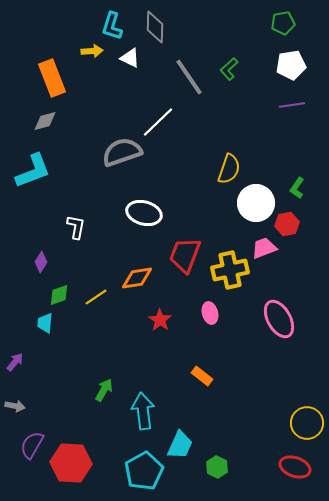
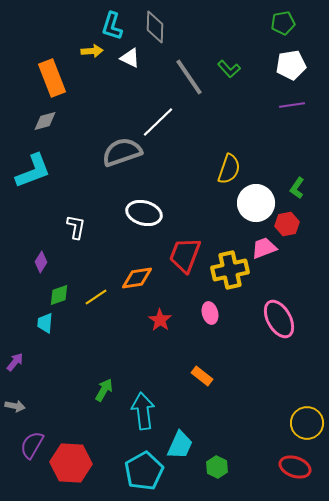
green L-shape at (229, 69): rotated 90 degrees counterclockwise
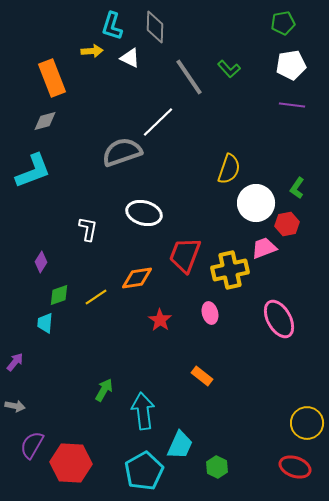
purple line at (292, 105): rotated 15 degrees clockwise
white L-shape at (76, 227): moved 12 px right, 2 px down
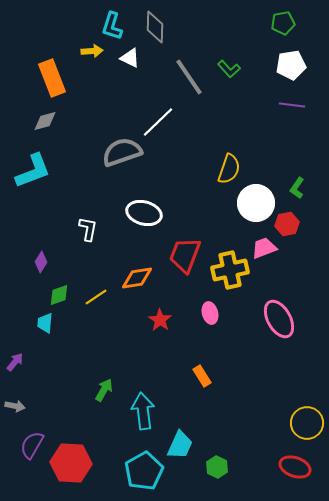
orange rectangle at (202, 376): rotated 20 degrees clockwise
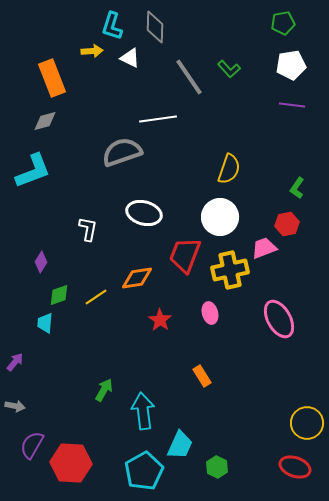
white line at (158, 122): moved 3 px up; rotated 36 degrees clockwise
white circle at (256, 203): moved 36 px left, 14 px down
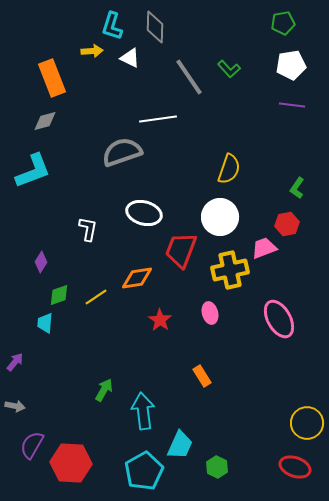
red trapezoid at (185, 255): moved 4 px left, 5 px up
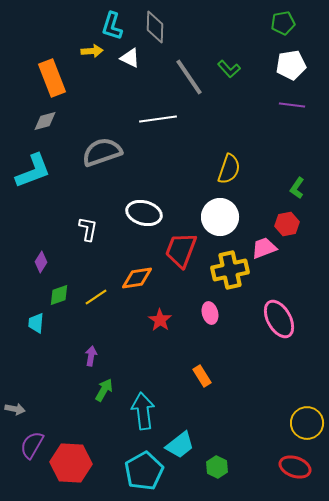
gray semicircle at (122, 152): moved 20 px left
cyan trapezoid at (45, 323): moved 9 px left
purple arrow at (15, 362): moved 76 px right, 6 px up; rotated 30 degrees counterclockwise
gray arrow at (15, 406): moved 3 px down
cyan trapezoid at (180, 445): rotated 28 degrees clockwise
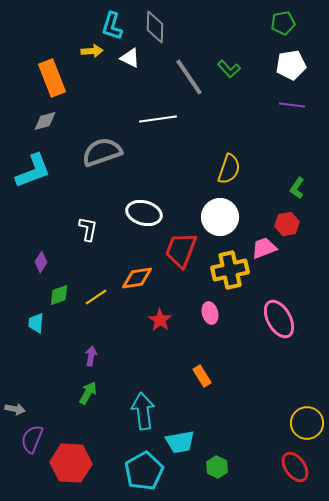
green arrow at (104, 390): moved 16 px left, 3 px down
purple semicircle at (32, 445): moved 6 px up; rotated 8 degrees counterclockwise
cyan trapezoid at (180, 445): moved 3 px up; rotated 28 degrees clockwise
red ellipse at (295, 467): rotated 36 degrees clockwise
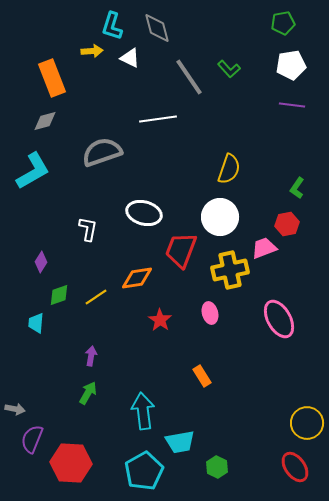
gray diamond at (155, 27): moved 2 px right, 1 px down; rotated 16 degrees counterclockwise
cyan L-shape at (33, 171): rotated 9 degrees counterclockwise
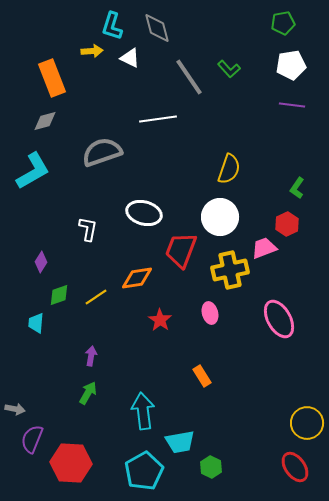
red hexagon at (287, 224): rotated 15 degrees counterclockwise
green hexagon at (217, 467): moved 6 px left
